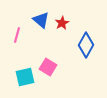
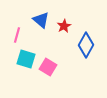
red star: moved 2 px right, 3 px down
cyan square: moved 1 px right, 18 px up; rotated 30 degrees clockwise
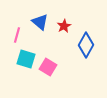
blue triangle: moved 1 px left, 2 px down
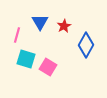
blue triangle: rotated 18 degrees clockwise
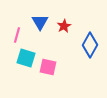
blue diamond: moved 4 px right
cyan square: moved 1 px up
pink square: rotated 18 degrees counterclockwise
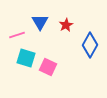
red star: moved 2 px right, 1 px up
pink line: rotated 56 degrees clockwise
pink square: rotated 12 degrees clockwise
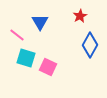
red star: moved 14 px right, 9 px up
pink line: rotated 56 degrees clockwise
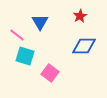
blue diamond: moved 6 px left, 1 px down; rotated 60 degrees clockwise
cyan square: moved 1 px left, 2 px up
pink square: moved 2 px right, 6 px down; rotated 12 degrees clockwise
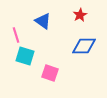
red star: moved 1 px up
blue triangle: moved 3 px right, 1 px up; rotated 24 degrees counterclockwise
pink line: moved 1 px left; rotated 35 degrees clockwise
pink square: rotated 18 degrees counterclockwise
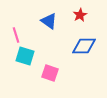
blue triangle: moved 6 px right
